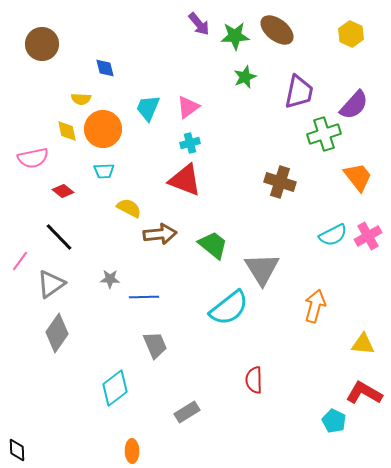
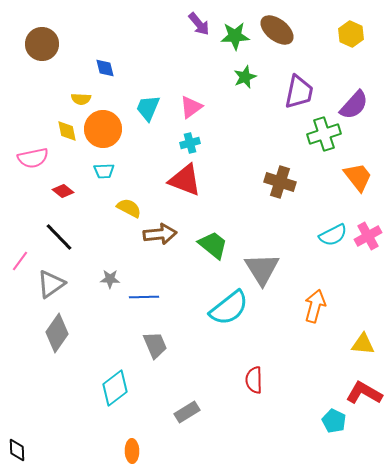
pink triangle at (188, 107): moved 3 px right
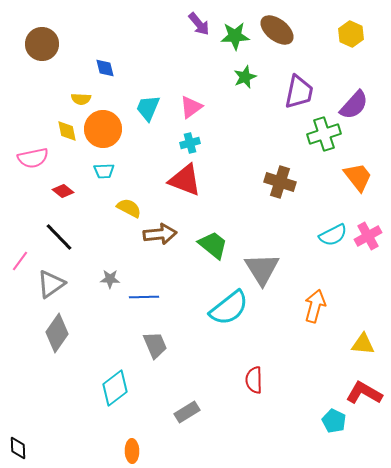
black diamond at (17, 450): moved 1 px right, 2 px up
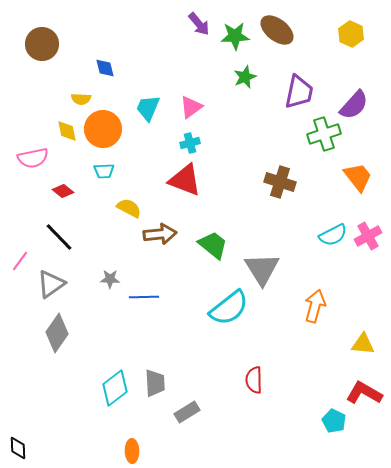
gray trapezoid at (155, 345): moved 38 px down; rotated 20 degrees clockwise
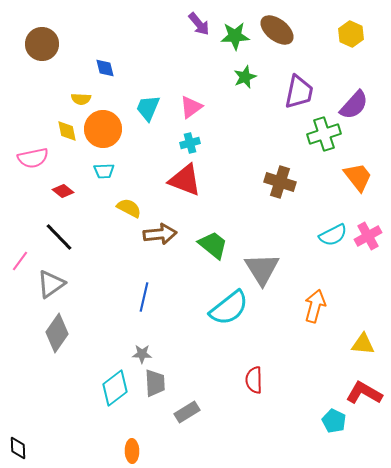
gray star at (110, 279): moved 32 px right, 75 px down
blue line at (144, 297): rotated 76 degrees counterclockwise
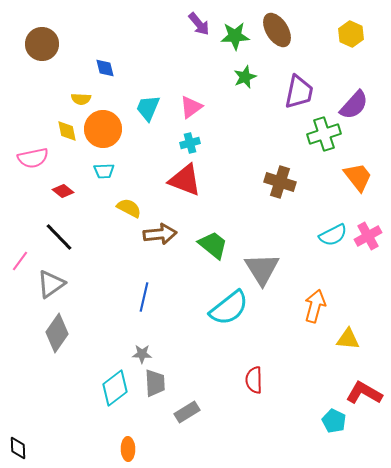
brown ellipse at (277, 30): rotated 20 degrees clockwise
yellow triangle at (363, 344): moved 15 px left, 5 px up
orange ellipse at (132, 451): moved 4 px left, 2 px up
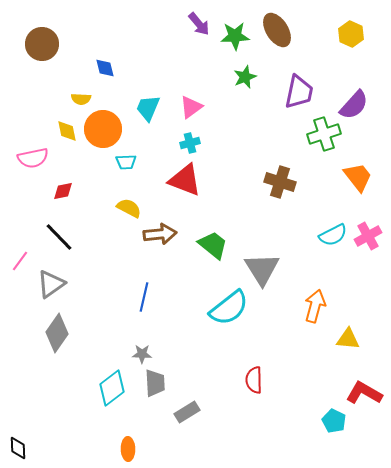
cyan trapezoid at (104, 171): moved 22 px right, 9 px up
red diamond at (63, 191): rotated 50 degrees counterclockwise
cyan diamond at (115, 388): moved 3 px left
